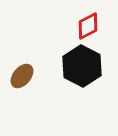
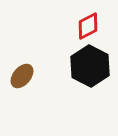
black hexagon: moved 8 px right
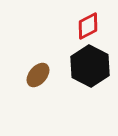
brown ellipse: moved 16 px right, 1 px up
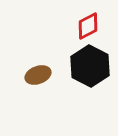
brown ellipse: rotated 30 degrees clockwise
